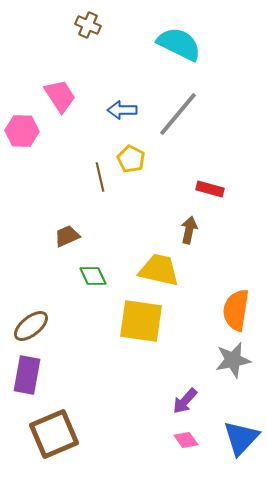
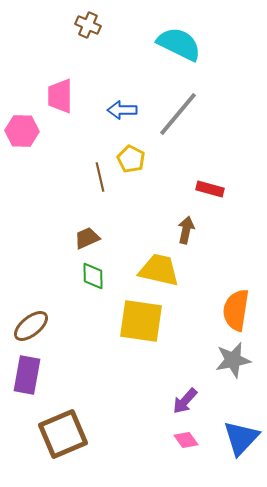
pink trapezoid: rotated 147 degrees counterclockwise
brown arrow: moved 3 px left
brown trapezoid: moved 20 px right, 2 px down
green diamond: rotated 24 degrees clockwise
brown square: moved 9 px right
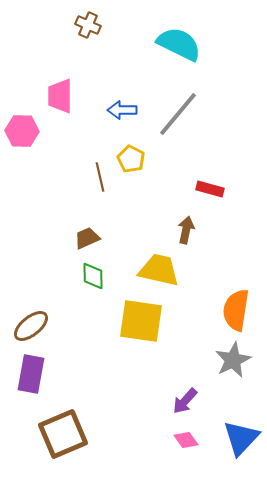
gray star: rotated 15 degrees counterclockwise
purple rectangle: moved 4 px right, 1 px up
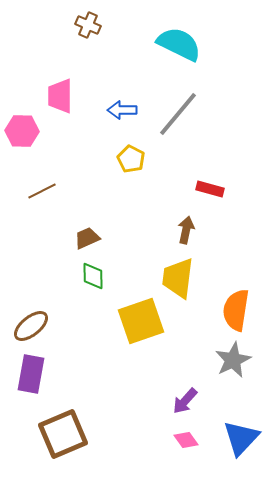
brown line: moved 58 px left, 14 px down; rotated 76 degrees clockwise
yellow trapezoid: moved 19 px right, 8 px down; rotated 96 degrees counterclockwise
yellow square: rotated 27 degrees counterclockwise
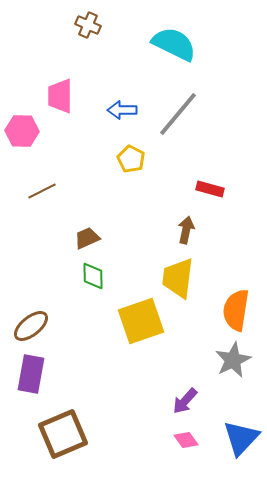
cyan semicircle: moved 5 px left
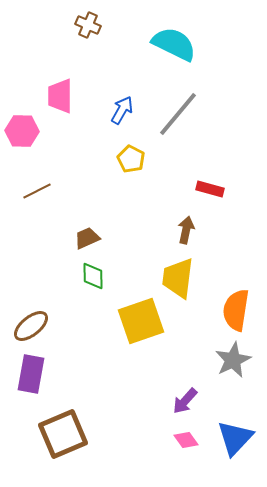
blue arrow: rotated 120 degrees clockwise
brown line: moved 5 px left
blue triangle: moved 6 px left
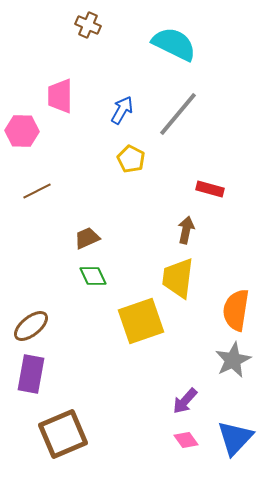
green diamond: rotated 24 degrees counterclockwise
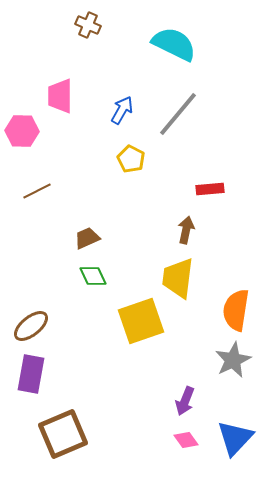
red rectangle: rotated 20 degrees counterclockwise
purple arrow: rotated 20 degrees counterclockwise
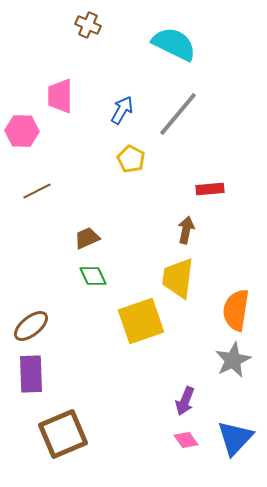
purple rectangle: rotated 12 degrees counterclockwise
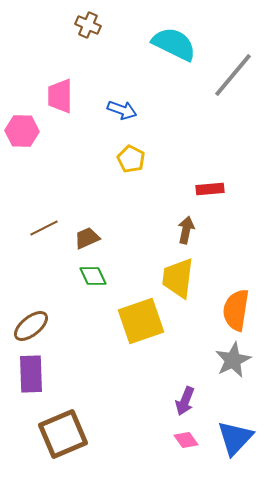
blue arrow: rotated 80 degrees clockwise
gray line: moved 55 px right, 39 px up
brown line: moved 7 px right, 37 px down
